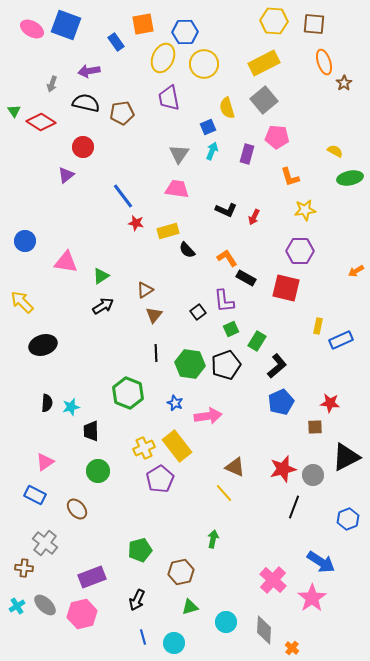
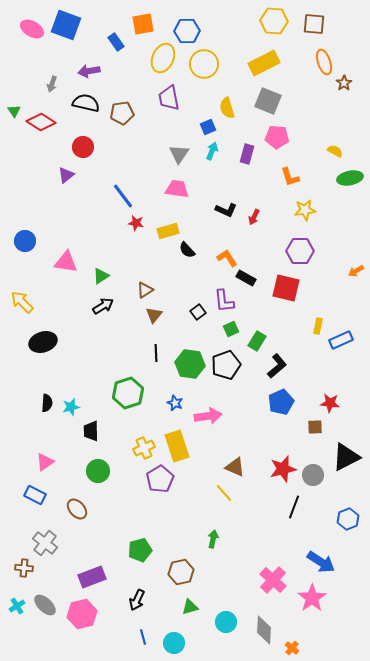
blue hexagon at (185, 32): moved 2 px right, 1 px up
gray square at (264, 100): moved 4 px right, 1 px down; rotated 28 degrees counterclockwise
black ellipse at (43, 345): moved 3 px up
green hexagon at (128, 393): rotated 20 degrees clockwise
yellow rectangle at (177, 446): rotated 20 degrees clockwise
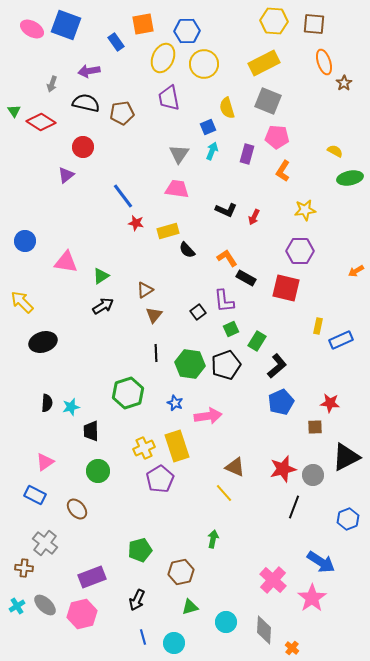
orange L-shape at (290, 177): moved 7 px left, 6 px up; rotated 50 degrees clockwise
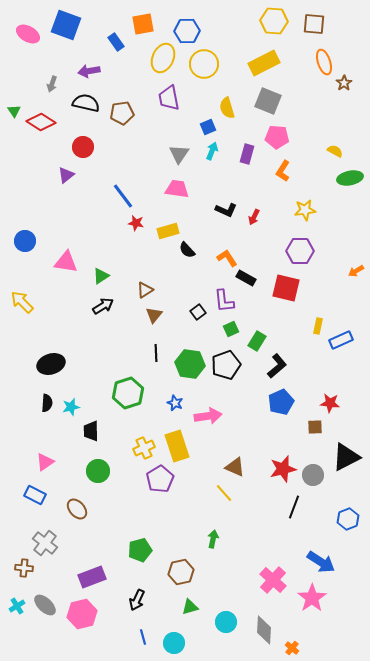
pink ellipse at (32, 29): moved 4 px left, 5 px down
black ellipse at (43, 342): moved 8 px right, 22 px down
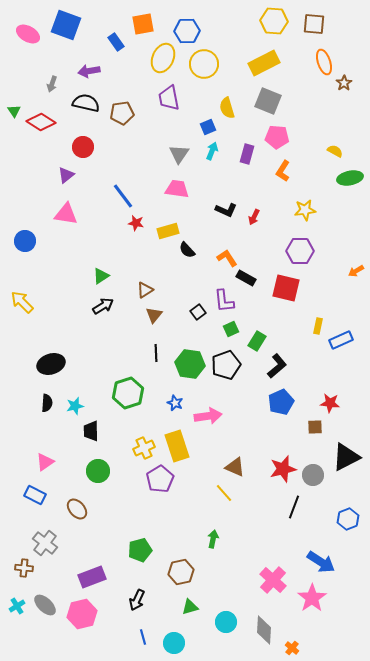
pink triangle at (66, 262): moved 48 px up
cyan star at (71, 407): moved 4 px right, 1 px up
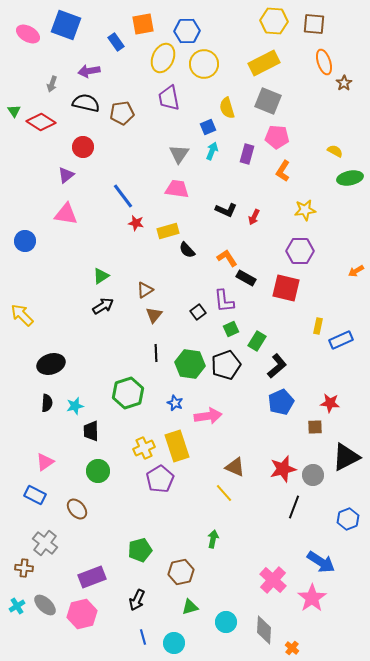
yellow arrow at (22, 302): moved 13 px down
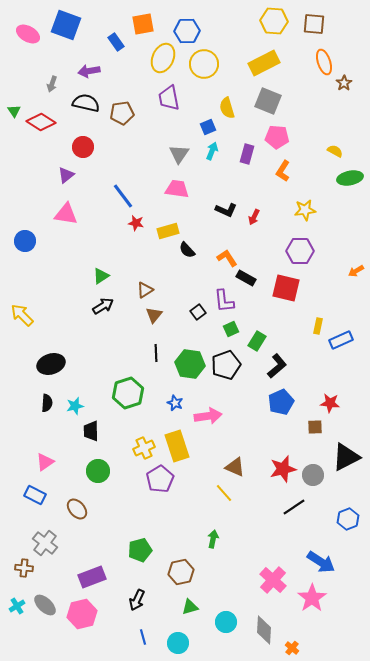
black line at (294, 507): rotated 35 degrees clockwise
cyan circle at (174, 643): moved 4 px right
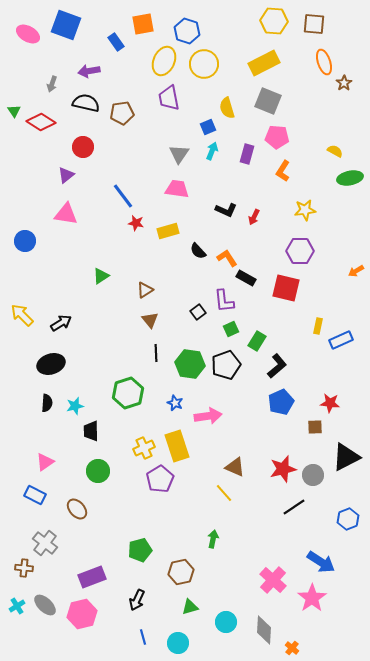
blue hexagon at (187, 31): rotated 20 degrees clockwise
yellow ellipse at (163, 58): moved 1 px right, 3 px down
black semicircle at (187, 250): moved 11 px right, 1 px down
black arrow at (103, 306): moved 42 px left, 17 px down
brown triangle at (154, 315): moved 4 px left, 5 px down; rotated 18 degrees counterclockwise
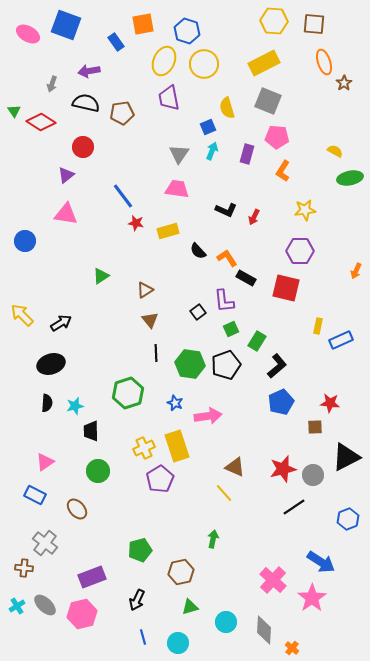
orange arrow at (356, 271): rotated 35 degrees counterclockwise
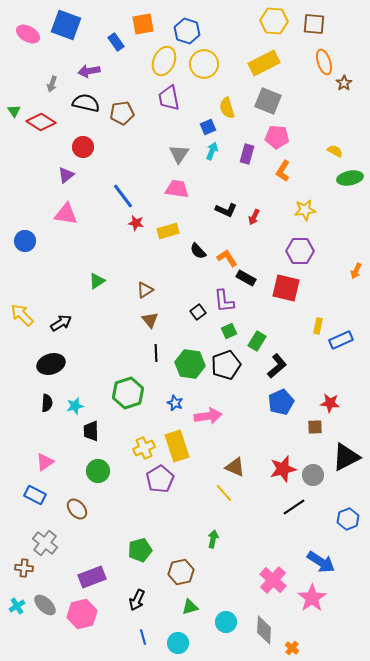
green triangle at (101, 276): moved 4 px left, 5 px down
green square at (231, 329): moved 2 px left, 2 px down
